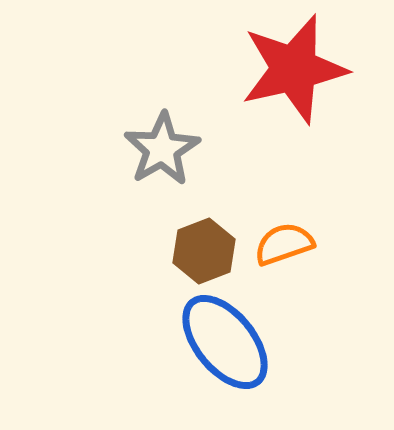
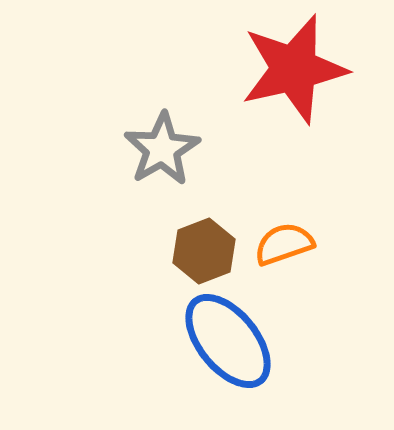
blue ellipse: moved 3 px right, 1 px up
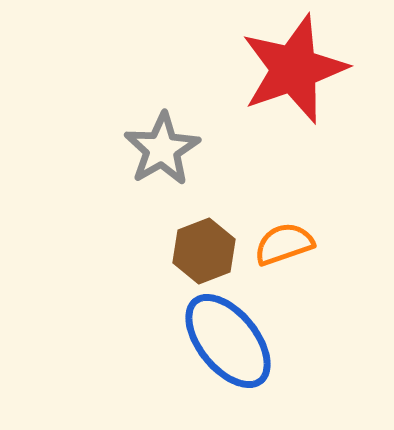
red star: rotated 6 degrees counterclockwise
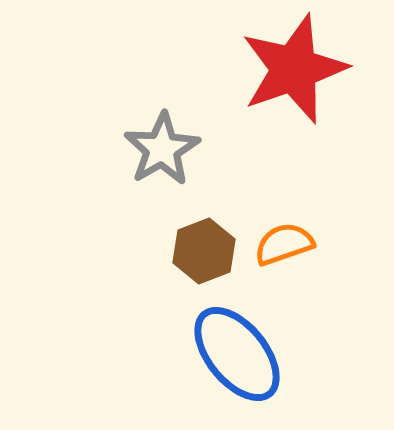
blue ellipse: moved 9 px right, 13 px down
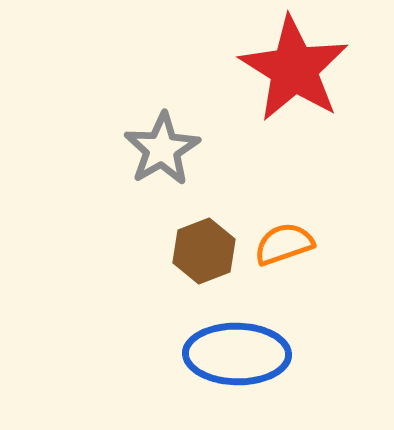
red star: rotated 21 degrees counterclockwise
blue ellipse: rotated 50 degrees counterclockwise
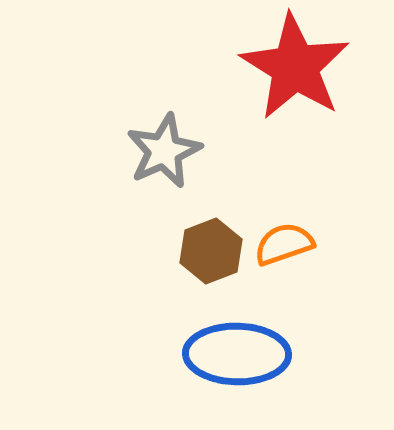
red star: moved 1 px right, 2 px up
gray star: moved 2 px right, 2 px down; rotated 6 degrees clockwise
brown hexagon: moved 7 px right
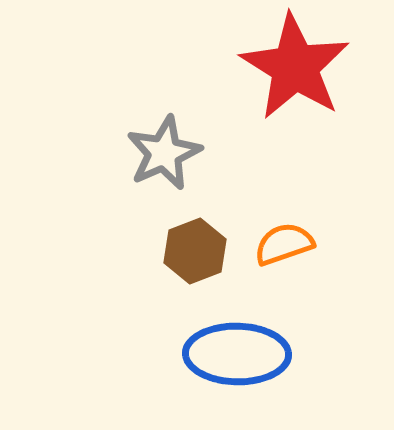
gray star: moved 2 px down
brown hexagon: moved 16 px left
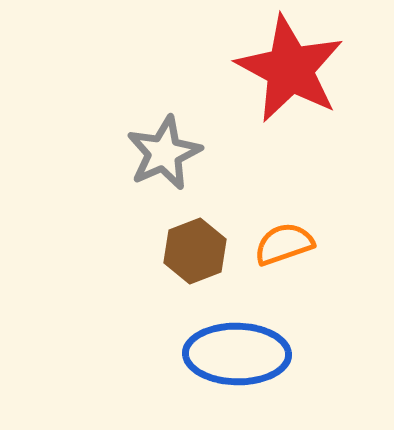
red star: moved 5 px left, 2 px down; rotated 4 degrees counterclockwise
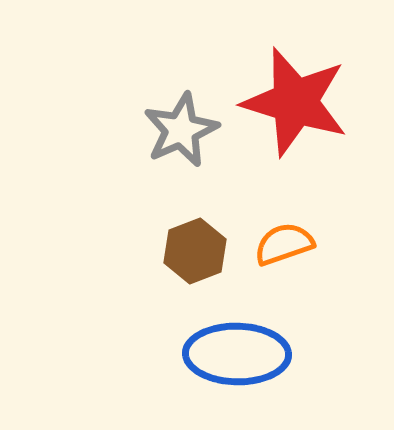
red star: moved 5 px right, 33 px down; rotated 11 degrees counterclockwise
gray star: moved 17 px right, 23 px up
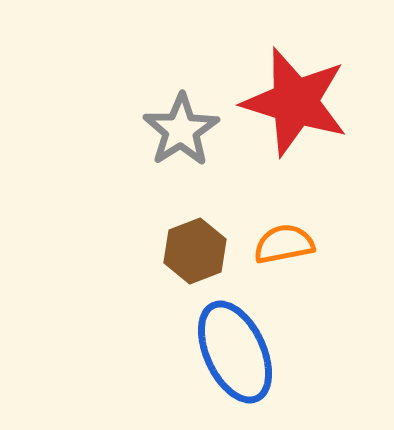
gray star: rotated 8 degrees counterclockwise
orange semicircle: rotated 8 degrees clockwise
blue ellipse: moved 2 px left, 2 px up; rotated 64 degrees clockwise
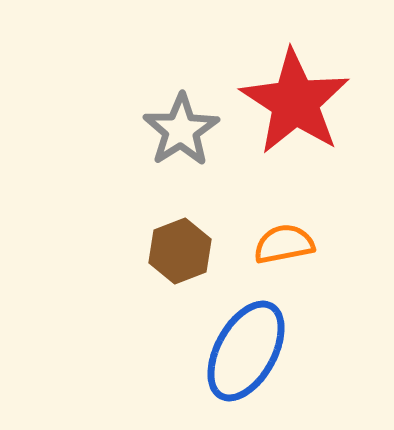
red star: rotated 16 degrees clockwise
brown hexagon: moved 15 px left
blue ellipse: moved 11 px right, 1 px up; rotated 54 degrees clockwise
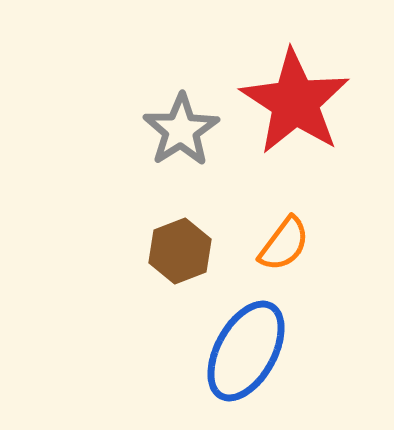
orange semicircle: rotated 138 degrees clockwise
